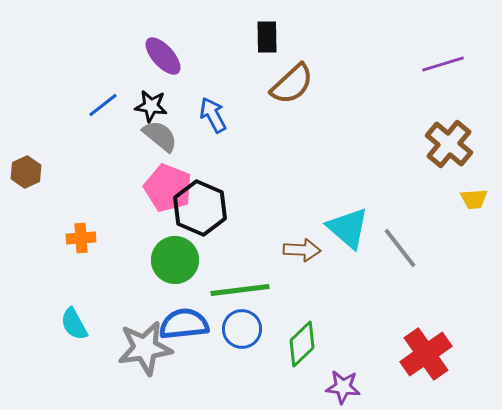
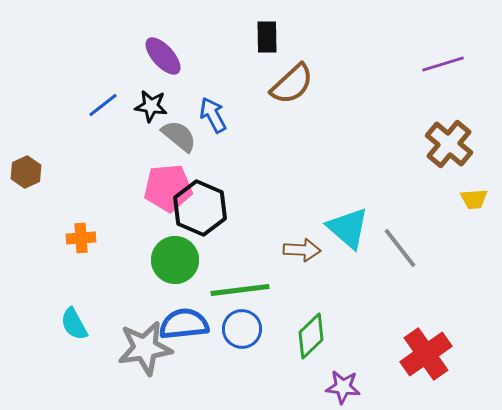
gray semicircle: moved 19 px right
pink pentagon: rotated 27 degrees counterclockwise
green diamond: moved 9 px right, 8 px up
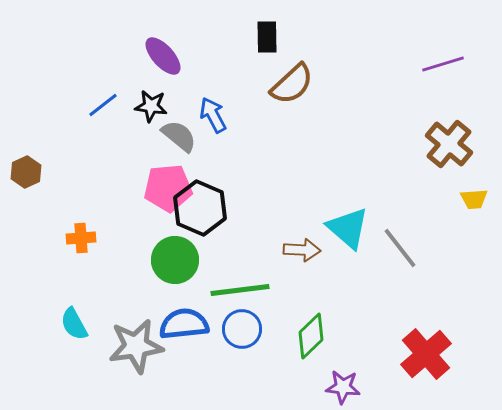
gray star: moved 9 px left, 2 px up
red cross: rotated 6 degrees counterclockwise
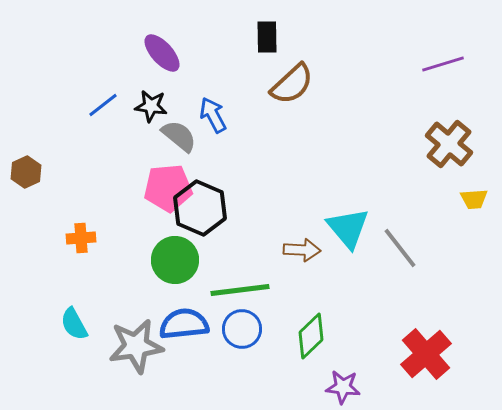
purple ellipse: moved 1 px left, 3 px up
cyan triangle: rotated 9 degrees clockwise
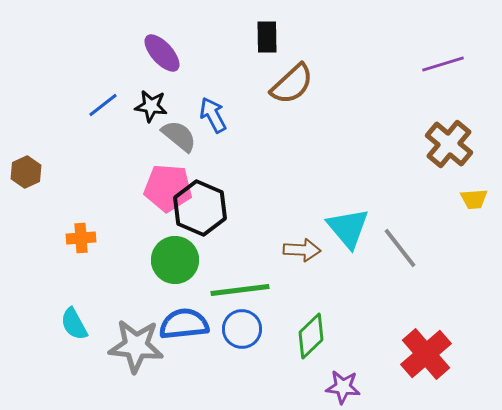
pink pentagon: rotated 9 degrees clockwise
gray star: rotated 14 degrees clockwise
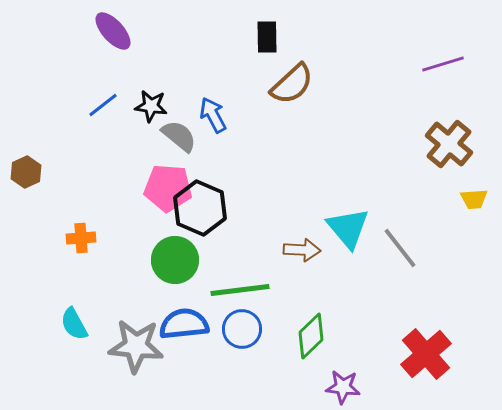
purple ellipse: moved 49 px left, 22 px up
